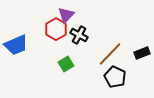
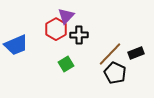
purple triangle: moved 1 px down
black cross: rotated 30 degrees counterclockwise
black rectangle: moved 6 px left
black pentagon: moved 4 px up
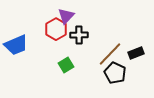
green square: moved 1 px down
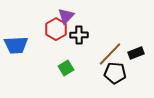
blue trapezoid: rotated 20 degrees clockwise
green square: moved 3 px down
black pentagon: rotated 20 degrees counterclockwise
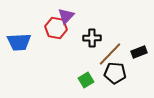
red hexagon: moved 1 px up; rotated 20 degrees counterclockwise
black cross: moved 13 px right, 3 px down
blue trapezoid: moved 3 px right, 3 px up
black rectangle: moved 3 px right, 1 px up
green square: moved 20 px right, 12 px down
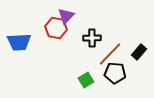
black rectangle: rotated 28 degrees counterclockwise
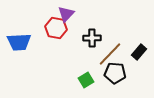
purple triangle: moved 2 px up
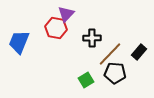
blue trapezoid: rotated 115 degrees clockwise
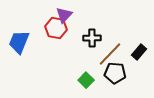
purple triangle: moved 2 px left, 1 px down
green square: rotated 14 degrees counterclockwise
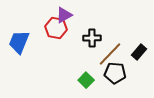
purple triangle: rotated 18 degrees clockwise
